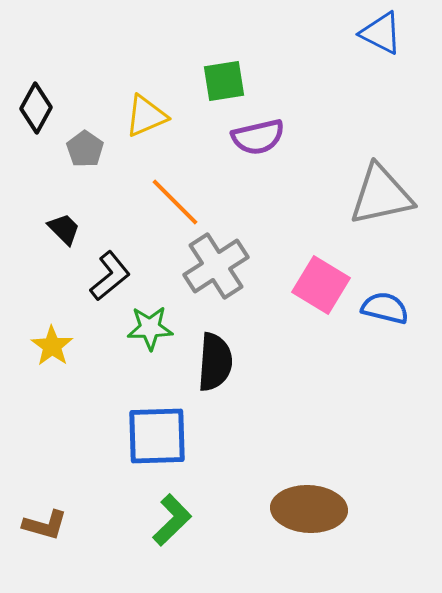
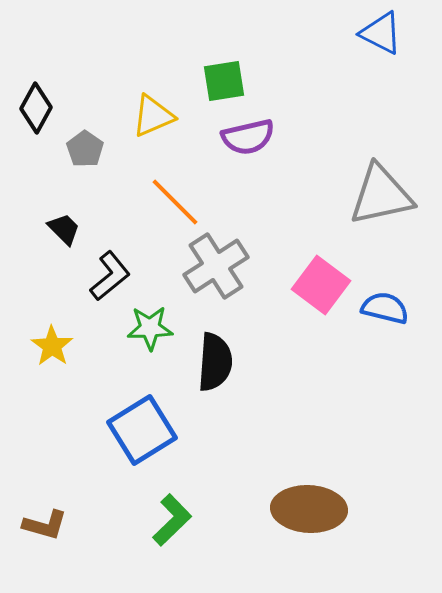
yellow triangle: moved 7 px right
purple semicircle: moved 10 px left
pink square: rotated 6 degrees clockwise
blue square: moved 15 px left, 6 px up; rotated 30 degrees counterclockwise
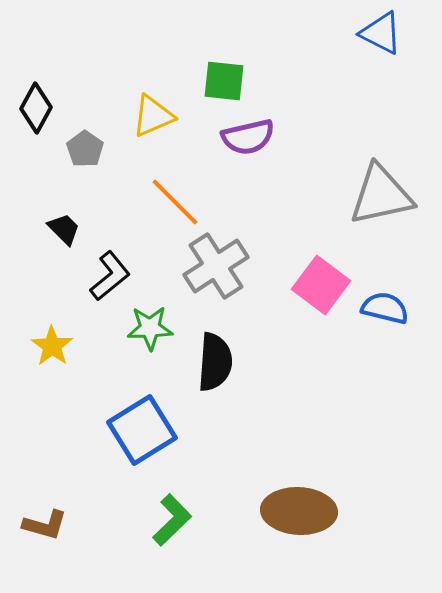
green square: rotated 15 degrees clockwise
brown ellipse: moved 10 px left, 2 px down
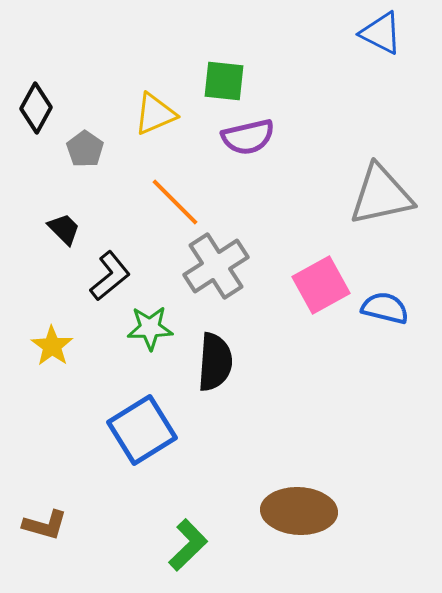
yellow triangle: moved 2 px right, 2 px up
pink square: rotated 24 degrees clockwise
green L-shape: moved 16 px right, 25 px down
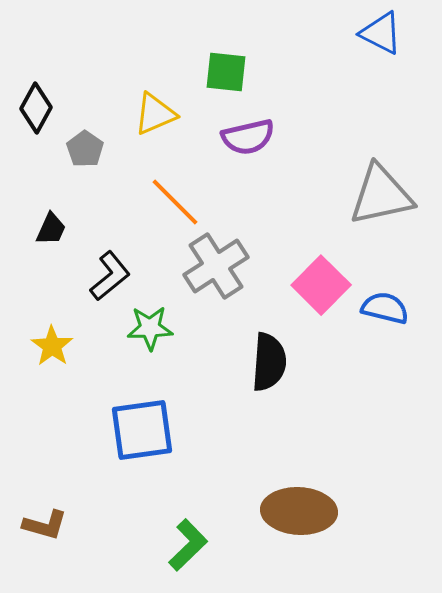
green square: moved 2 px right, 9 px up
black trapezoid: moved 13 px left; rotated 69 degrees clockwise
pink square: rotated 16 degrees counterclockwise
black semicircle: moved 54 px right
blue square: rotated 24 degrees clockwise
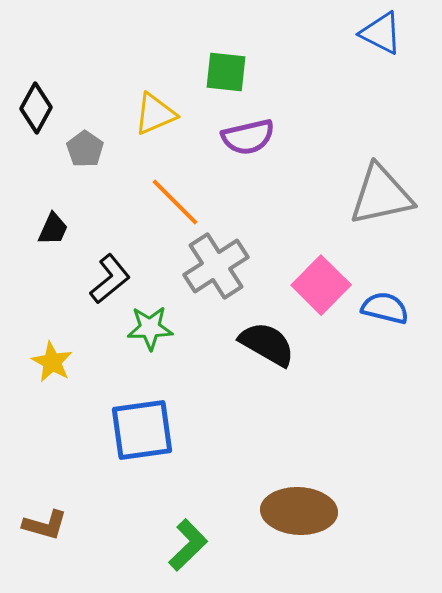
black trapezoid: moved 2 px right
black L-shape: moved 3 px down
yellow star: moved 16 px down; rotated 6 degrees counterclockwise
black semicircle: moved 2 px left, 18 px up; rotated 64 degrees counterclockwise
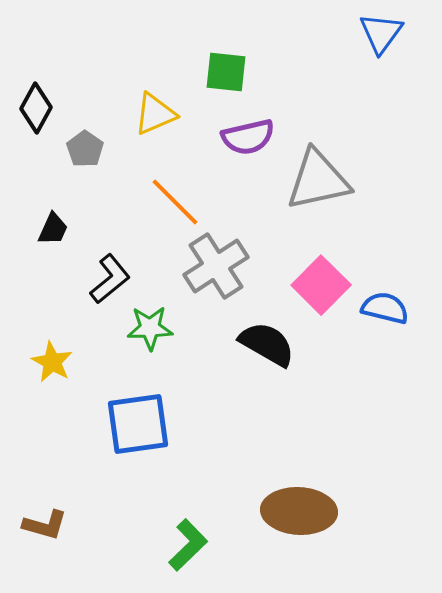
blue triangle: rotated 39 degrees clockwise
gray triangle: moved 63 px left, 15 px up
blue square: moved 4 px left, 6 px up
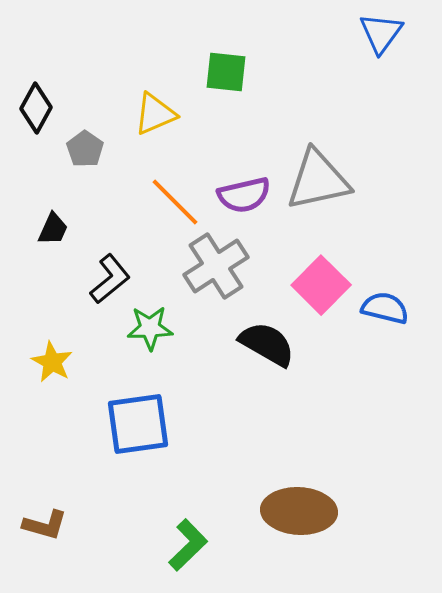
purple semicircle: moved 4 px left, 58 px down
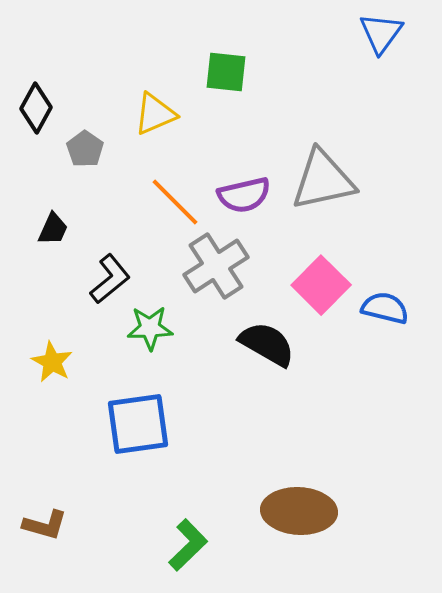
gray triangle: moved 5 px right
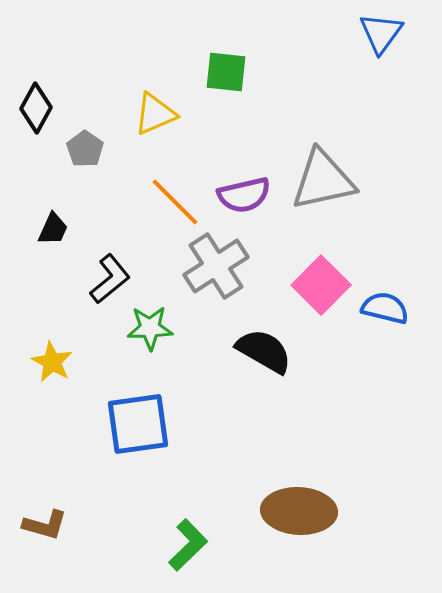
black semicircle: moved 3 px left, 7 px down
